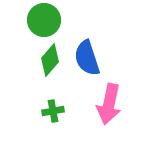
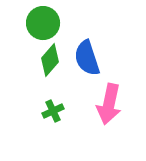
green circle: moved 1 px left, 3 px down
green cross: rotated 15 degrees counterclockwise
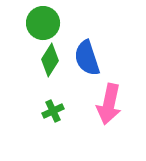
green diamond: rotated 8 degrees counterclockwise
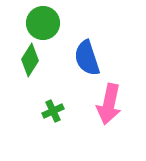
green diamond: moved 20 px left
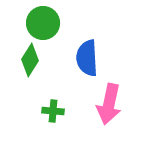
blue semicircle: rotated 15 degrees clockwise
green cross: rotated 30 degrees clockwise
